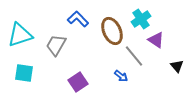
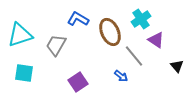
blue L-shape: rotated 15 degrees counterclockwise
brown ellipse: moved 2 px left, 1 px down
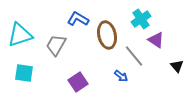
brown ellipse: moved 3 px left, 3 px down; rotated 12 degrees clockwise
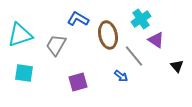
brown ellipse: moved 1 px right
purple square: rotated 18 degrees clockwise
